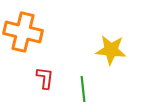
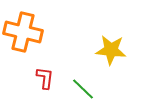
green line: rotated 40 degrees counterclockwise
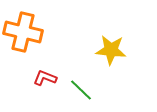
red L-shape: rotated 75 degrees counterclockwise
green line: moved 2 px left, 1 px down
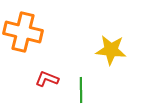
red L-shape: moved 2 px right, 1 px down
green line: rotated 45 degrees clockwise
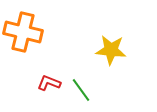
red L-shape: moved 2 px right, 4 px down
green line: rotated 35 degrees counterclockwise
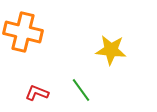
red L-shape: moved 12 px left, 10 px down
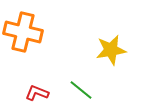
yellow star: rotated 16 degrees counterclockwise
green line: rotated 15 degrees counterclockwise
